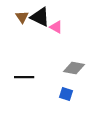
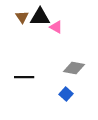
black triangle: rotated 25 degrees counterclockwise
blue square: rotated 24 degrees clockwise
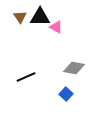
brown triangle: moved 2 px left
black line: moved 2 px right; rotated 24 degrees counterclockwise
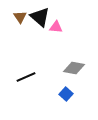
black triangle: rotated 40 degrees clockwise
pink triangle: rotated 24 degrees counterclockwise
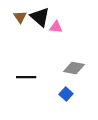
black line: rotated 24 degrees clockwise
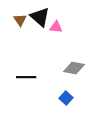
brown triangle: moved 3 px down
blue square: moved 4 px down
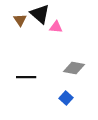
black triangle: moved 3 px up
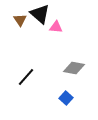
black line: rotated 48 degrees counterclockwise
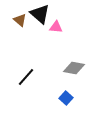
brown triangle: rotated 16 degrees counterclockwise
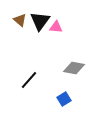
black triangle: moved 7 px down; rotated 25 degrees clockwise
black line: moved 3 px right, 3 px down
blue square: moved 2 px left, 1 px down; rotated 16 degrees clockwise
